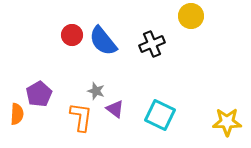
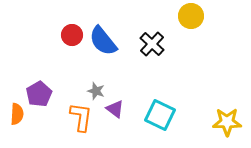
black cross: rotated 25 degrees counterclockwise
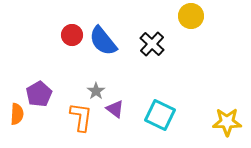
gray star: rotated 18 degrees clockwise
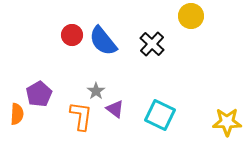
orange L-shape: moved 1 px up
